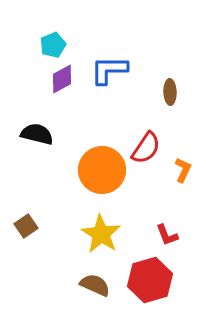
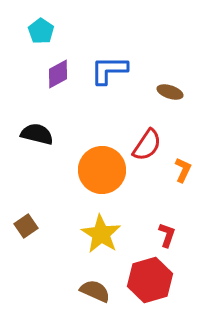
cyan pentagon: moved 12 px left, 14 px up; rotated 15 degrees counterclockwise
purple diamond: moved 4 px left, 5 px up
brown ellipse: rotated 70 degrees counterclockwise
red semicircle: moved 1 px right, 3 px up
red L-shape: rotated 140 degrees counterclockwise
brown semicircle: moved 6 px down
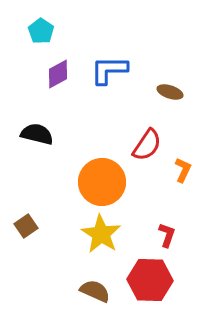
orange circle: moved 12 px down
red hexagon: rotated 18 degrees clockwise
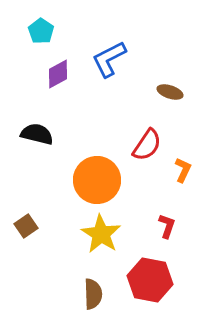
blue L-shape: moved 11 px up; rotated 27 degrees counterclockwise
orange circle: moved 5 px left, 2 px up
red L-shape: moved 9 px up
red hexagon: rotated 9 degrees clockwise
brown semicircle: moved 2 px left, 3 px down; rotated 64 degrees clockwise
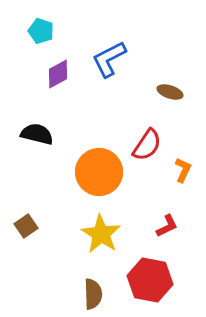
cyan pentagon: rotated 15 degrees counterclockwise
orange circle: moved 2 px right, 8 px up
red L-shape: rotated 45 degrees clockwise
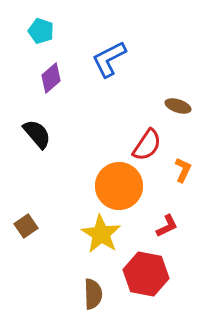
purple diamond: moved 7 px left, 4 px down; rotated 12 degrees counterclockwise
brown ellipse: moved 8 px right, 14 px down
black semicircle: rotated 36 degrees clockwise
orange circle: moved 20 px right, 14 px down
red hexagon: moved 4 px left, 6 px up
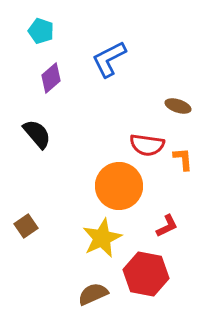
red semicircle: rotated 64 degrees clockwise
orange L-shape: moved 11 px up; rotated 30 degrees counterclockwise
yellow star: moved 1 px right, 4 px down; rotated 15 degrees clockwise
brown semicircle: rotated 112 degrees counterclockwise
